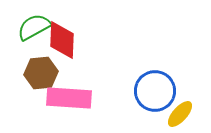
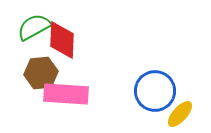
pink rectangle: moved 3 px left, 4 px up
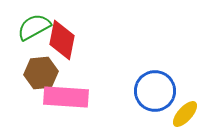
red diamond: rotated 9 degrees clockwise
pink rectangle: moved 3 px down
yellow ellipse: moved 5 px right
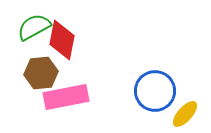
pink rectangle: rotated 15 degrees counterclockwise
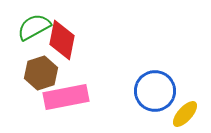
brown hexagon: rotated 12 degrees counterclockwise
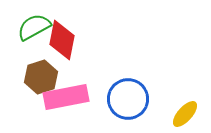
brown hexagon: moved 4 px down
blue circle: moved 27 px left, 8 px down
